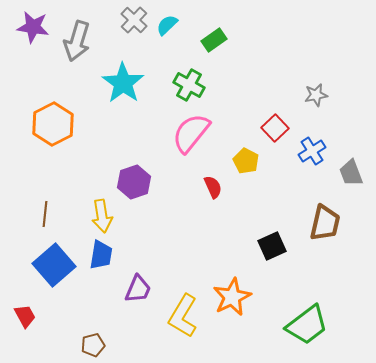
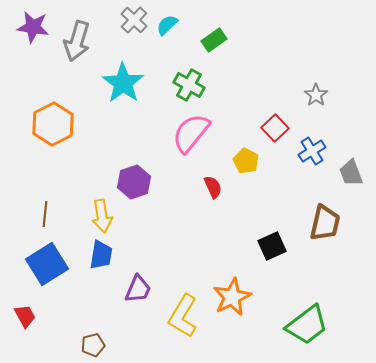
gray star: rotated 25 degrees counterclockwise
blue square: moved 7 px left, 1 px up; rotated 9 degrees clockwise
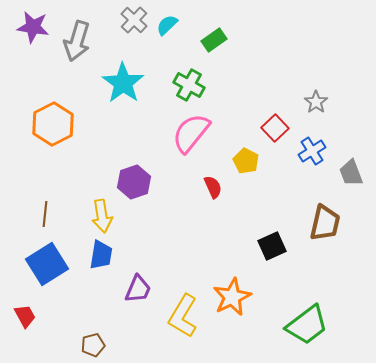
gray star: moved 7 px down
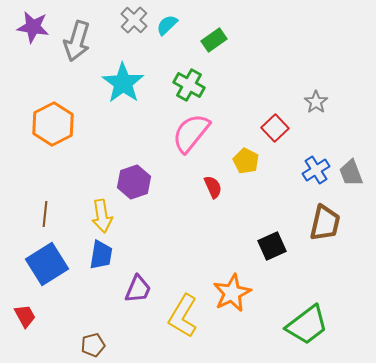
blue cross: moved 4 px right, 19 px down
orange star: moved 4 px up
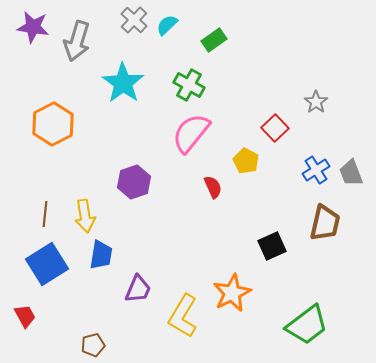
yellow arrow: moved 17 px left
